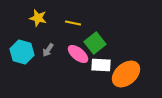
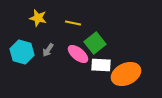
orange ellipse: rotated 16 degrees clockwise
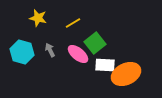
yellow line: rotated 42 degrees counterclockwise
gray arrow: moved 2 px right; rotated 120 degrees clockwise
white rectangle: moved 4 px right
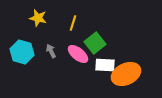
yellow line: rotated 42 degrees counterclockwise
gray arrow: moved 1 px right, 1 px down
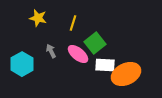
cyan hexagon: moved 12 px down; rotated 15 degrees clockwise
